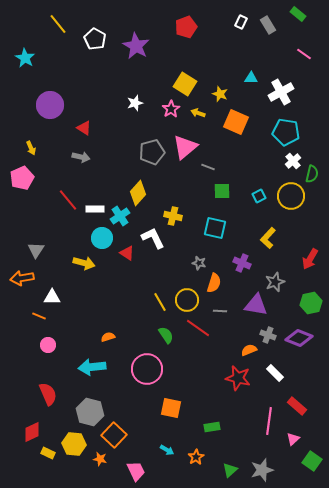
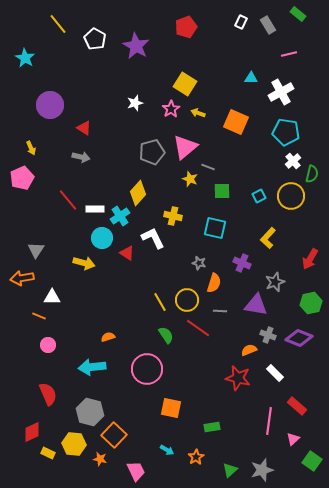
pink line at (304, 54): moved 15 px left; rotated 49 degrees counterclockwise
yellow star at (220, 94): moved 30 px left, 85 px down
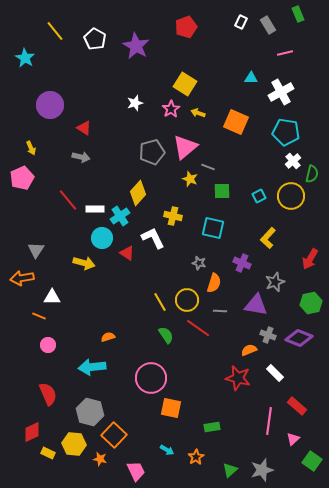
green rectangle at (298, 14): rotated 28 degrees clockwise
yellow line at (58, 24): moved 3 px left, 7 px down
pink line at (289, 54): moved 4 px left, 1 px up
cyan square at (215, 228): moved 2 px left
pink circle at (147, 369): moved 4 px right, 9 px down
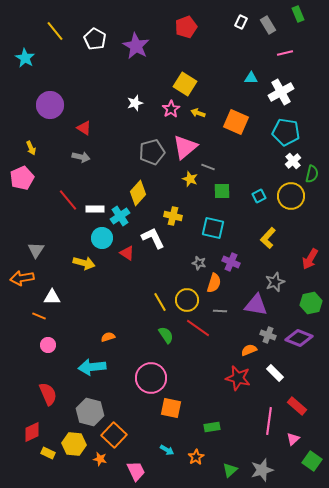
purple cross at (242, 263): moved 11 px left, 1 px up
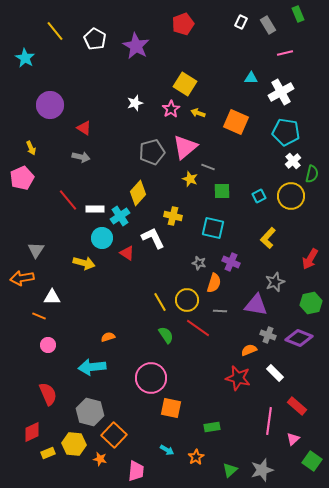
red pentagon at (186, 27): moved 3 px left, 3 px up
yellow rectangle at (48, 453): rotated 48 degrees counterclockwise
pink trapezoid at (136, 471): rotated 30 degrees clockwise
